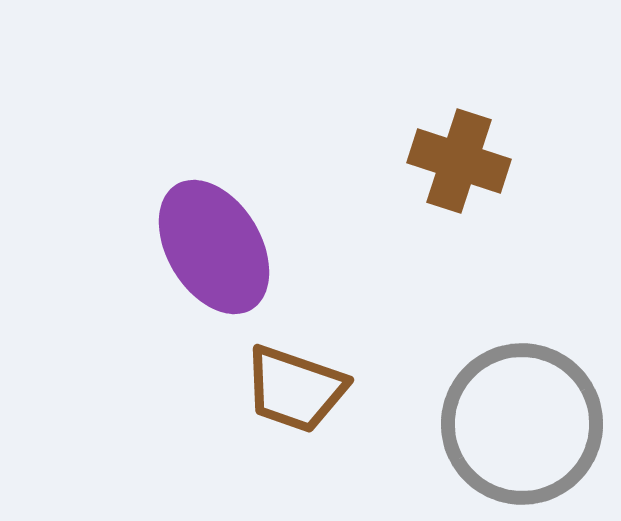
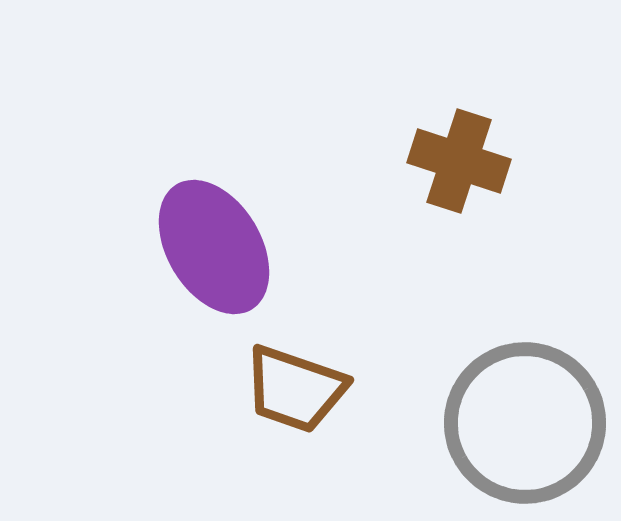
gray circle: moved 3 px right, 1 px up
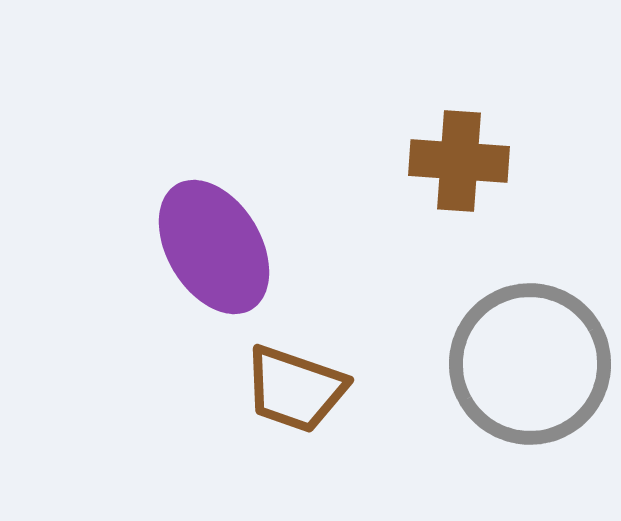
brown cross: rotated 14 degrees counterclockwise
gray circle: moved 5 px right, 59 px up
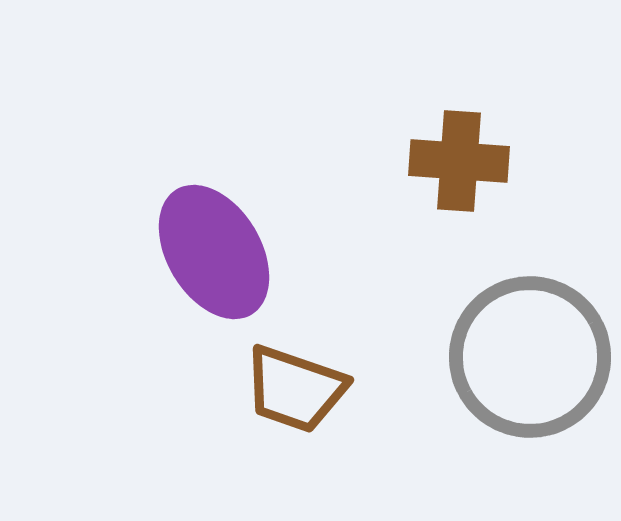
purple ellipse: moved 5 px down
gray circle: moved 7 px up
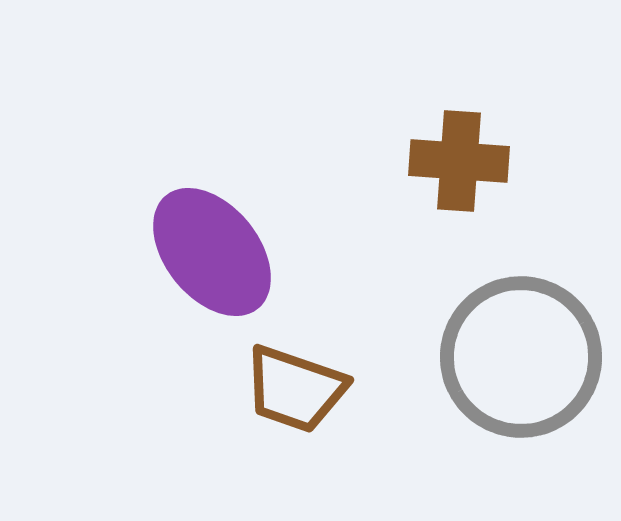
purple ellipse: moved 2 px left; rotated 8 degrees counterclockwise
gray circle: moved 9 px left
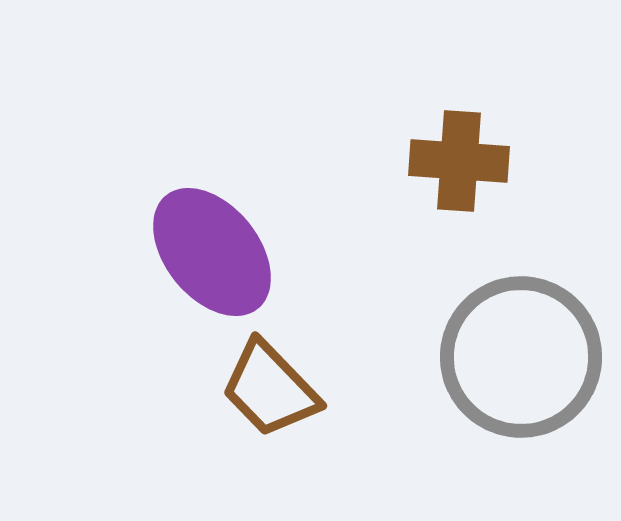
brown trapezoid: moved 25 px left; rotated 27 degrees clockwise
